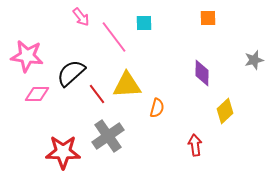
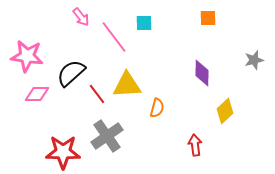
gray cross: moved 1 px left
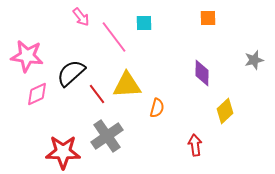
pink diamond: rotated 25 degrees counterclockwise
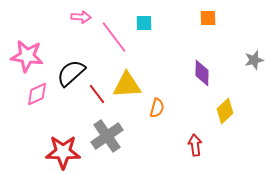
pink arrow: rotated 48 degrees counterclockwise
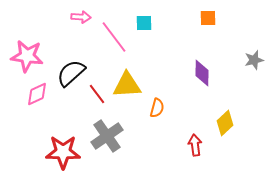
yellow diamond: moved 12 px down
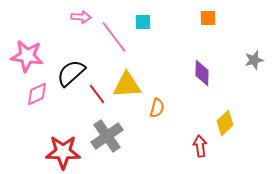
cyan square: moved 1 px left, 1 px up
red arrow: moved 5 px right, 1 px down
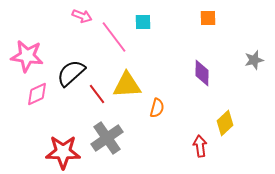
pink arrow: moved 1 px right, 1 px up; rotated 18 degrees clockwise
gray cross: moved 2 px down
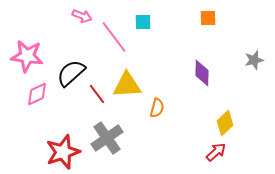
red arrow: moved 16 px right, 6 px down; rotated 55 degrees clockwise
red star: rotated 20 degrees counterclockwise
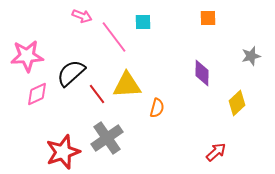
pink star: rotated 12 degrees counterclockwise
gray star: moved 3 px left, 4 px up
yellow diamond: moved 12 px right, 20 px up
